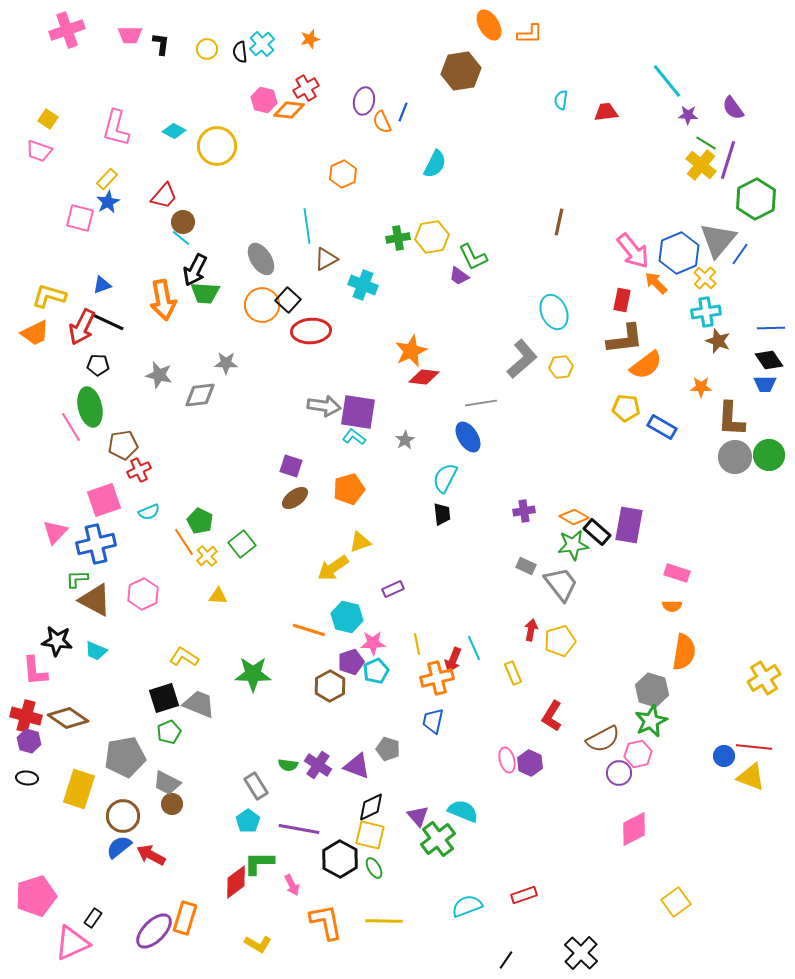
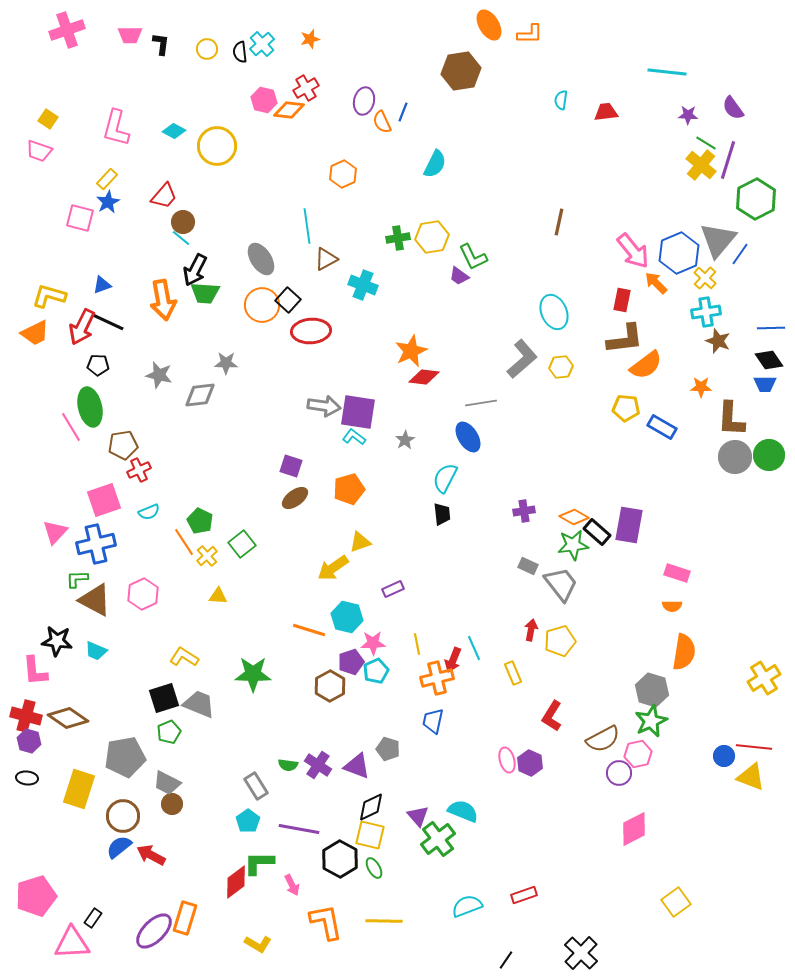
cyan line at (667, 81): moved 9 px up; rotated 45 degrees counterclockwise
gray rectangle at (526, 566): moved 2 px right
pink triangle at (72, 943): rotated 21 degrees clockwise
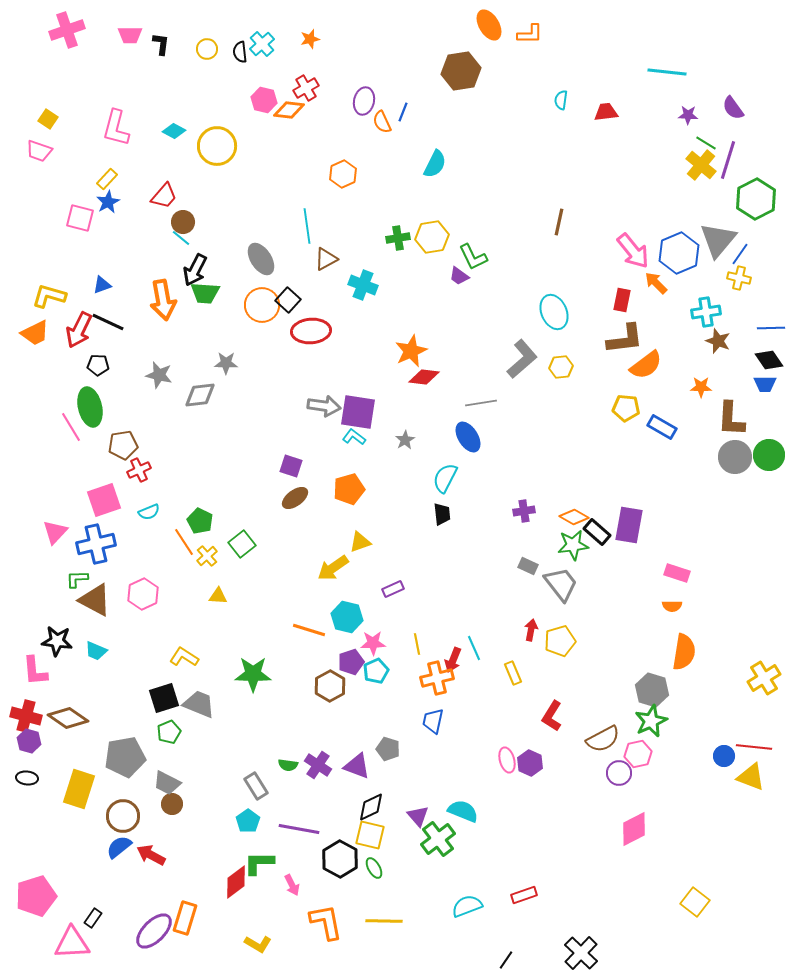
yellow cross at (705, 278): moved 34 px right; rotated 30 degrees counterclockwise
red arrow at (82, 327): moved 3 px left, 3 px down
yellow square at (676, 902): moved 19 px right; rotated 16 degrees counterclockwise
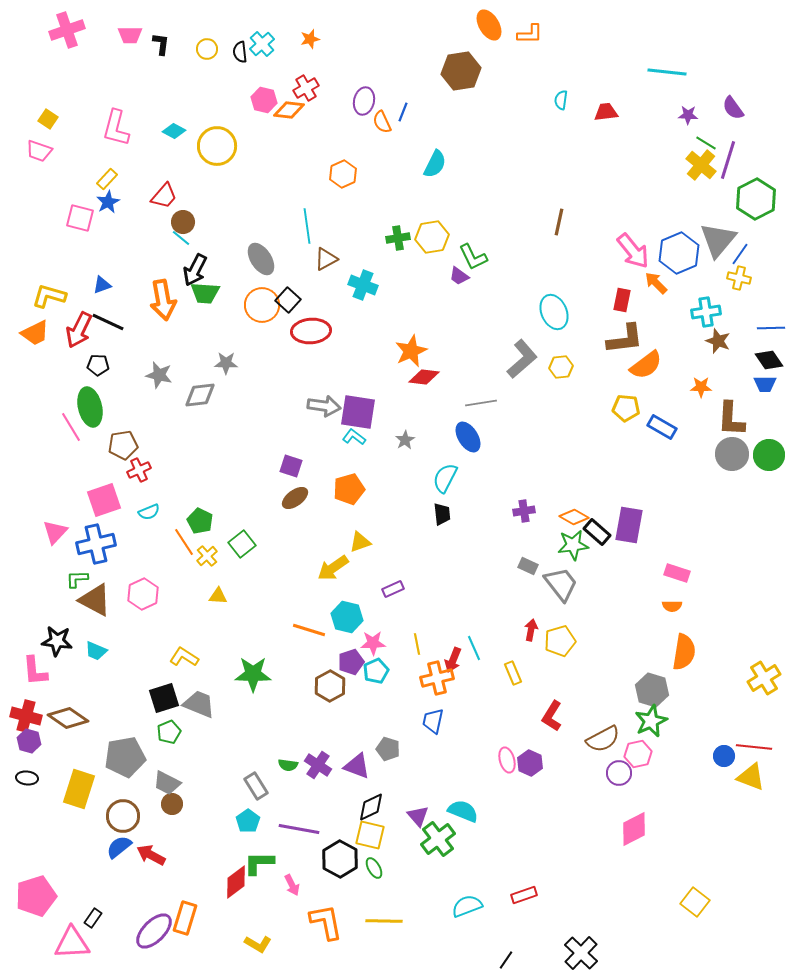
gray circle at (735, 457): moved 3 px left, 3 px up
